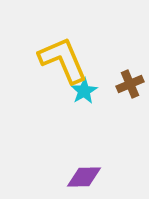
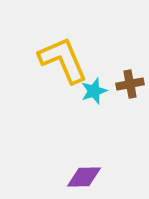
brown cross: rotated 12 degrees clockwise
cyan star: moved 10 px right; rotated 12 degrees clockwise
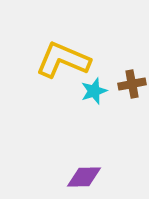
yellow L-shape: rotated 44 degrees counterclockwise
brown cross: moved 2 px right
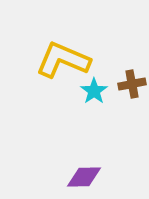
cyan star: rotated 16 degrees counterclockwise
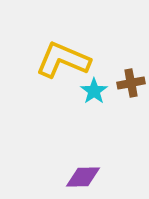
brown cross: moved 1 px left, 1 px up
purple diamond: moved 1 px left
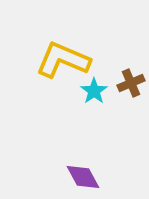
brown cross: rotated 12 degrees counterclockwise
purple diamond: rotated 63 degrees clockwise
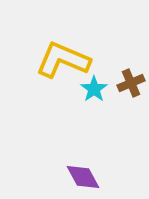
cyan star: moved 2 px up
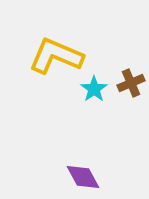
yellow L-shape: moved 7 px left, 4 px up
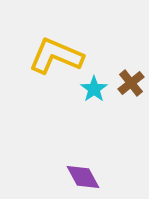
brown cross: rotated 16 degrees counterclockwise
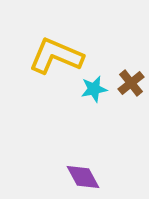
cyan star: rotated 24 degrees clockwise
